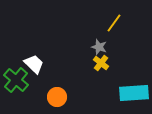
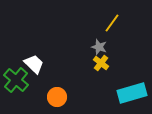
yellow line: moved 2 px left
cyan rectangle: moved 2 px left; rotated 12 degrees counterclockwise
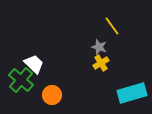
yellow line: moved 3 px down; rotated 72 degrees counterclockwise
yellow cross: rotated 21 degrees clockwise
green cross: moved 5 px right
orange circle: moved 5 px left, 2 px up
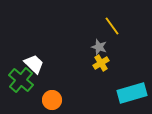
orange circle: moved 5 px down
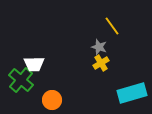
white trapezoid: rotated 135 degrees clockwise
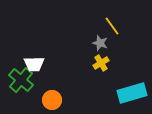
gray star: moved 1 px right, 4 px up
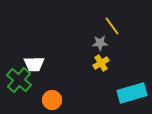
gray star: rotated 21 degrees counterclockwise
green cross: moved 2 px left
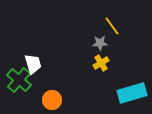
white trapezoid: moved 1 px left; rotated 105 degrees counterclockwise
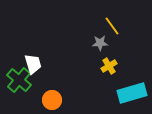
yellow cross: moved 8 px right, 3 px down
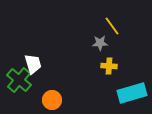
yellow cross: rotated 35 degrees clockwise
